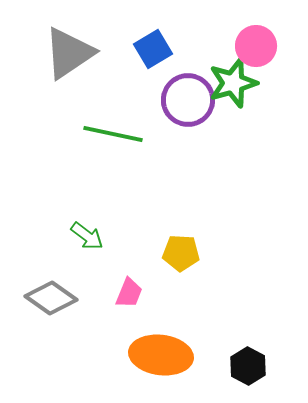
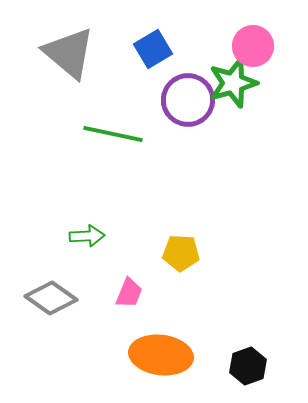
pink circle: moved 3 px left
gray triangle: rotated 46 degrees counterclockwise
green arrow: rotated 40 degrees counterclockwise
black hexagon: rotated 12 degrees clockwise
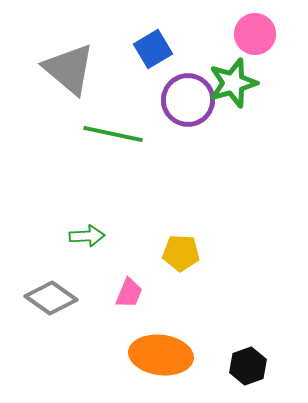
pink circle: moved 2 px right, 12 px up
gray triangle: moved 16 px down
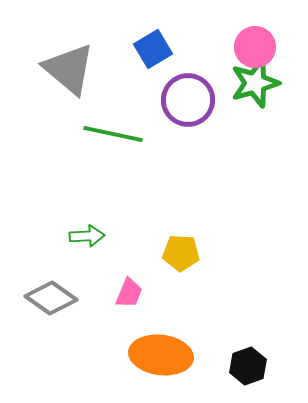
pink circle: moved 13 px down
green star: moved 22 px right
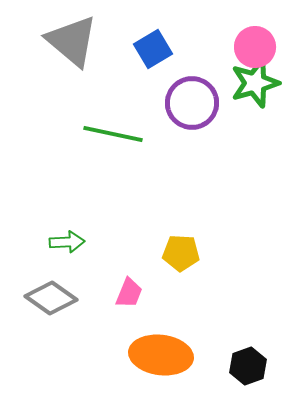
gray triangle: moved 3 px right, 28 px up
purple circle: moved 4 px right, 3 px down
green arrow: moved 20 px left, 6 px down
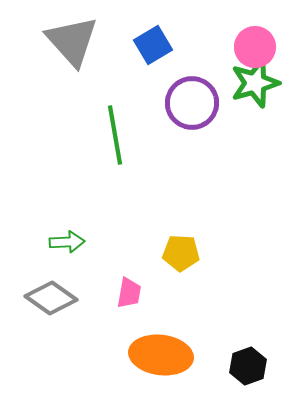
gray triangle: rotated 8 degrees clockwise
blue square: moved 4 px up
green line: moved 2 px right, 1 px down; rotated 68 degrees clockwise
pink trapezoid: rotated 12 degrees counterclockwise
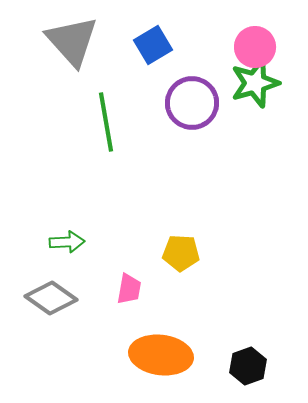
green line: moved 9 px left, 13 px up
pink trapezoid: moved 4 px up
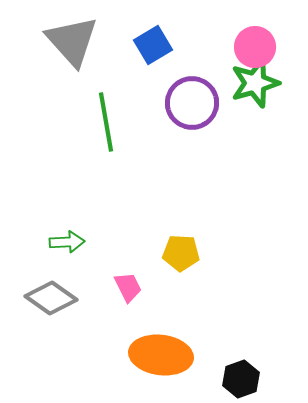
pink trapezoid: moved 1 px left, 2 px up; rotated 36 degrees counterclockwise
black hexagon: moved 7 px left, 13 px down
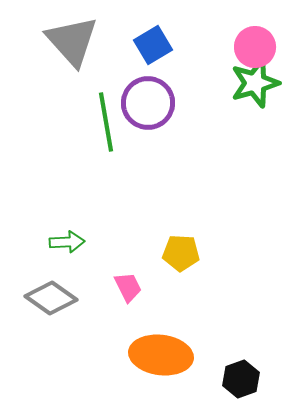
purple circle: moved 44 px left
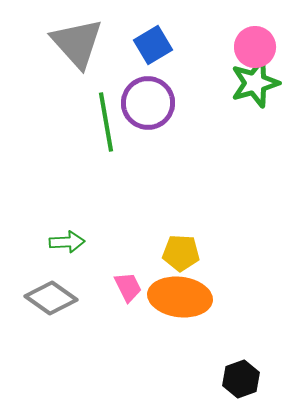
gray triangle: moved 5 px right, 2 px down
orange ellipse: moved 19 px right, 58 px up
